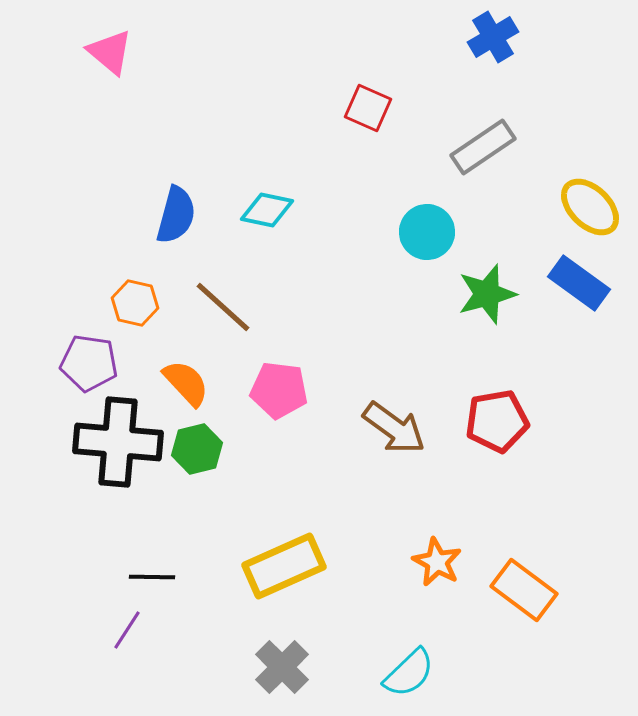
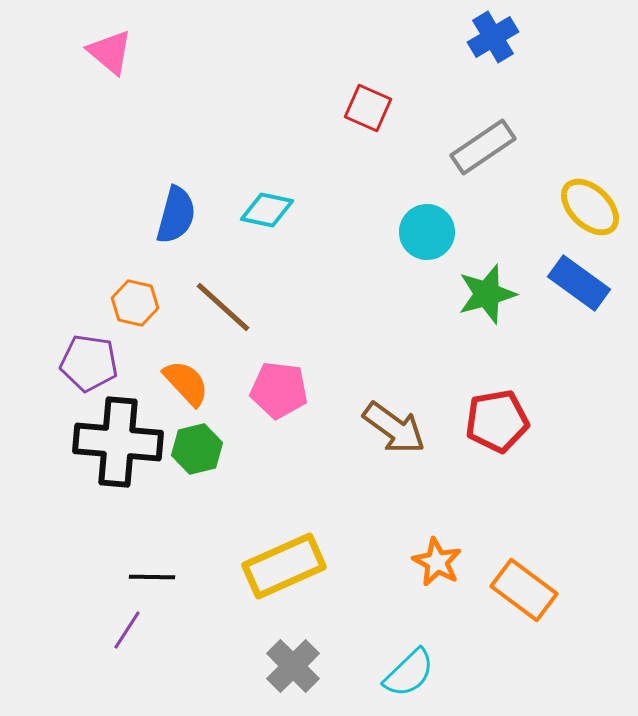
gray cross: moved 11 px right, 1 px up
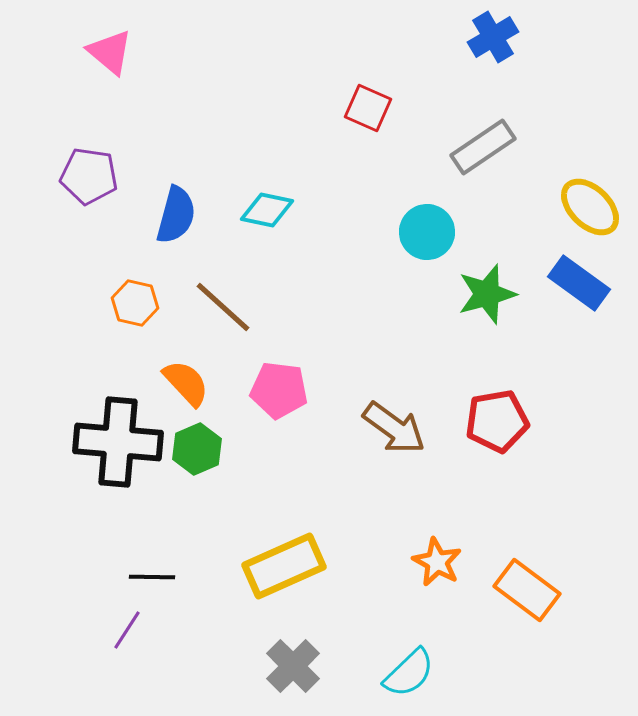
purple pentagon: moved 187 px up
green hexagon: rotated 9 degrees counterclockwise
orange rectangle: moved 3 px right
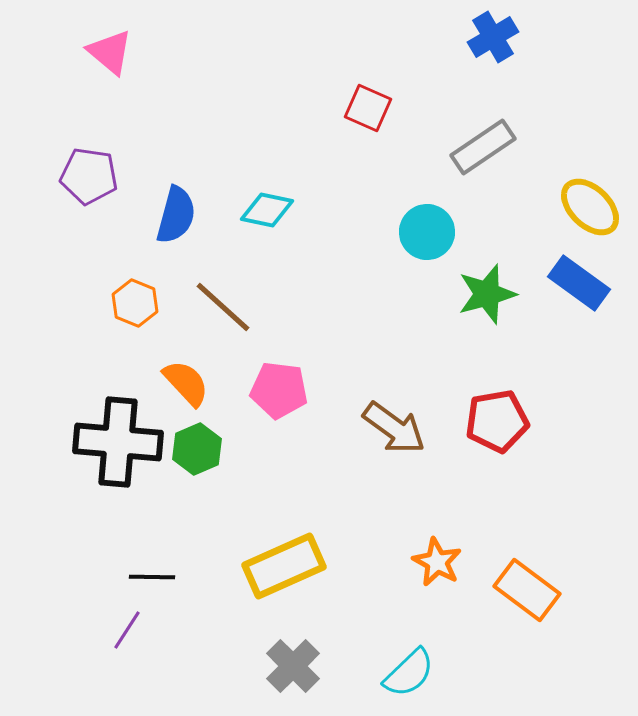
orange hexagon: rotated 9 degrees clockwise
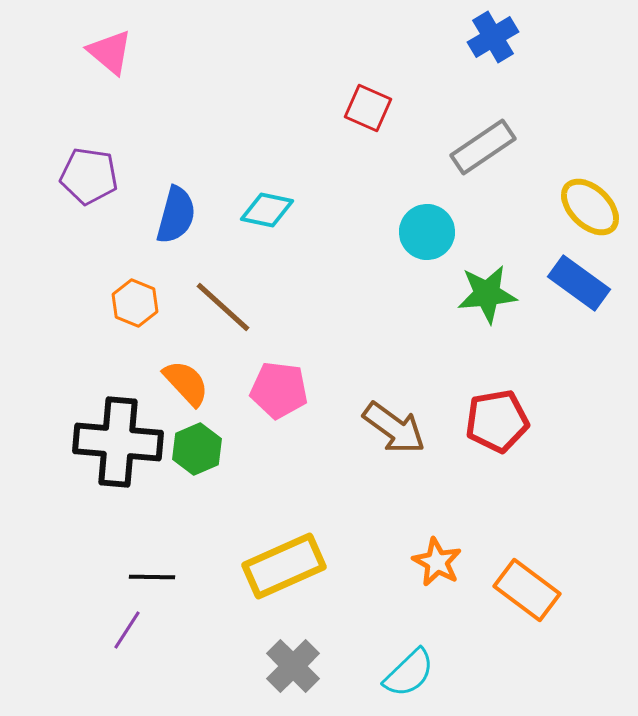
green star: rotated 10 degrees clockwise
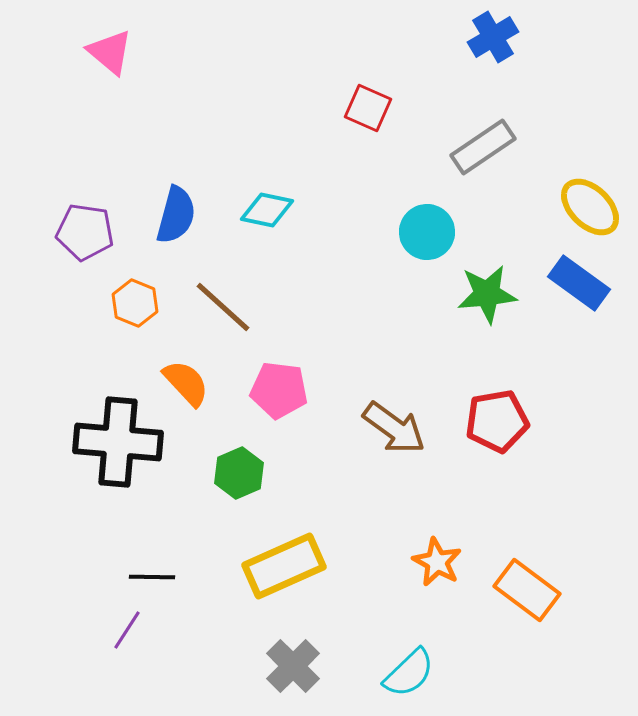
purple pentagon: moved 4 px left, 56 px down
green hexagon: moved 42 px right, 24 px down
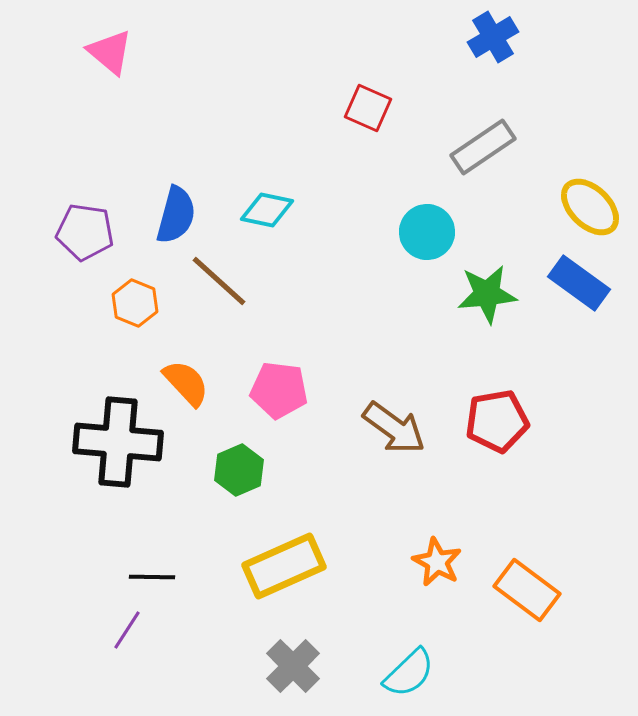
brown line: moved 4 px left, 26 px up
green hexagon: moved 3 px up
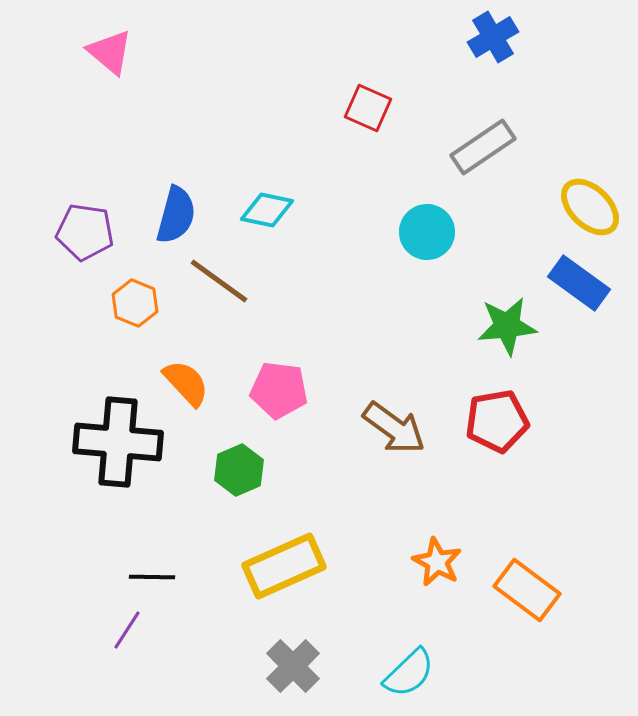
brown line: rotated 6 degrees counterclockwise
green star: moved 20 px right, 32 px down
